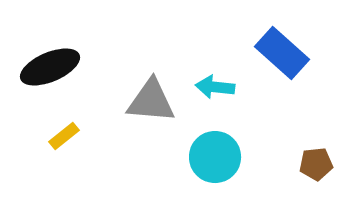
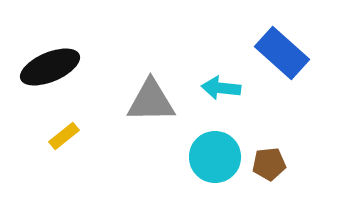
cyan arrow: moved 6 px right, 1 px down
gray triangle: rotated 6 degrees counterclockwise
brown pentagon: moved 47 px left
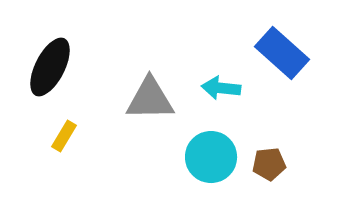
black ellipse: rotated 40 degrees counterclockwise
gray triangle: moved 1 px left, 2 px up
yellow rectangle: rotated 20 degrees counterclockwise
cyan circle: moved 4 px left
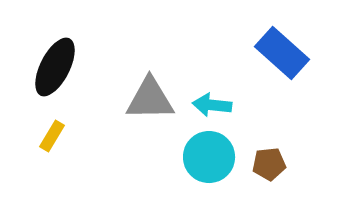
black ellipse: moved 5 px right
cyan arrow: moved 9 px left, 17 px down
yellow rectangle: moved 12 px left
cyan circle: moved 2 px left
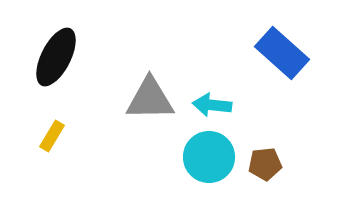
black ellipse: moved 1 px right, 10 px up
brown pentagon: moved 4 px left
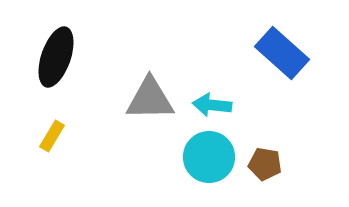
black ellipse: rotated 8 degrees counterclockwise
brown pentagon: rotated 16 degrees clockwise
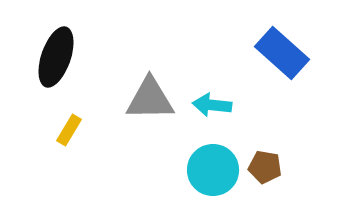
yellow rectangle: moved 17 px right, 6 px up
cyan circle: moved 4 px right, 13 px down
brown pentagon: moved 3 px down
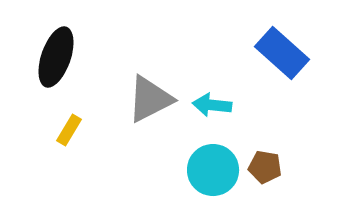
gray triangle: rotated 26 degrees counterclockwise
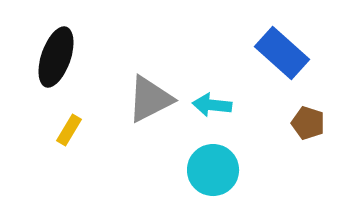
brown pentagon: moved 43 px right, 44 px up; rotated 8 degrees clockwise
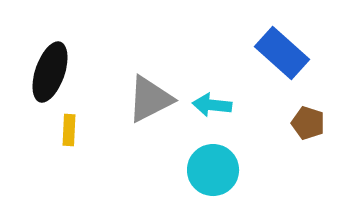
black ellipse: moved 6 px left, 15 px down
yellow rectangle: rotated 28 degrees counterclockwise
